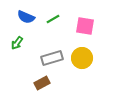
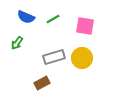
gray rectangle: moved 2 px right, 1 px up
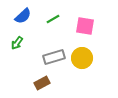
blue semicircle: moved 3 px left, 1 px up; rotated 66 degrees counterclockwise
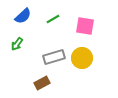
green arrow: moved 1 px down
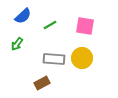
green line: moved 3 px left, 6 px down
gray rectangle: moved 2 px down; rotated 20 degrees clockwise
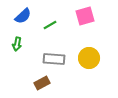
pink square: moved 10 px up; rotated 24 degrees counterclockwise
green arrow: rotated 24 degrees counterclockwise
yellow circle: moved 7 px right
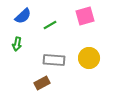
gray rectangle: moved 1 px down
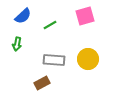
yellow circle: moved 1 px left, 1 px down
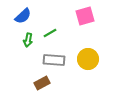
green line: moved 8 px down
green arrow: moved 11 px right, 4 px up
